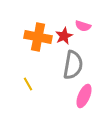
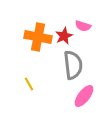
gray semicircle: rotated 16 degrees counterclockwise
yellow line: moved 1 px right
pink ellipse: rotated 15 degrees clockwise
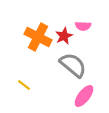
pink semicircle: rotated 14 degrees counterclockwise
orange cross: rotated 16 degrees clockwise
gray semicircle: rotated 44 degrees counterclockwise
yellow line: moved 5 px left, 1 px down; rotated 24 degrees counterclockwise
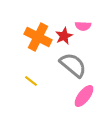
yellow line: moved 7 px right, 4 px up
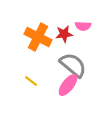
red star: moved 2 px up; rotated 18 degrees clockwise
pink ellipse: moved 16 px left, 11 px up
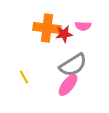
orange cross: moved 9 px right, 9 px up; rotated 20 degrees counterclockwise
gray semicircle: rotated 108 degrees clockwise
yellow line: moved 7 px left, 4 px up; rotated 24 degrees clockwise
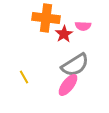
orange cross: moved 1 px left, 10 px up
red star: rotated 24 degrees counterclockwise
gray semicircle: moved 2 px right
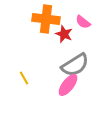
orange cross: moved 1 px down
pink semicircle: moved 4 px up; rotated 35 degrees clockwise
red star: rotated 18 degrees counterclockwise
yellow line: moved 1 px down
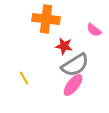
pink semicircle: moved 11 px right, 8 px down
red star: moved 12 px down; rotated 12 degrees counterclockwise
pink ellipse: moved 5 px right
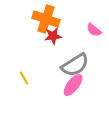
orange cross: rotated 12 degrees clockwise
red star: moved 11 px left, 10 px up; rotated 18 degrees counterclockwise
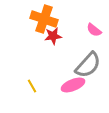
orange cross: moved 2 px left
gray semicircle: moved 13 px right; rotated 16 degrees counterclockwise
yellow line: moved 8 px right, 8 px down
pink ellipse: rotated 30 degrees clockwise
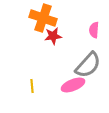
orange cross: moved 1 px left, 1 px up
pink semicircle: rotated 56 degrees clockwise
yellow line: rotated 24 degrees clockwise
